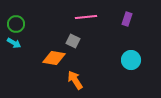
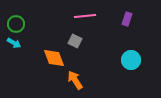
pink line: moved 1 px left, 1 px up
gray square: moved 2 px right
orange diamond: rotated 60 degrees clockwise
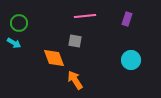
green circle: moved 3 px right, 1 px up
gray square: rotated 16 degrees counterclockwise
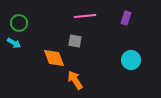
purple rectangle: moved 1 px left, 1 px up
